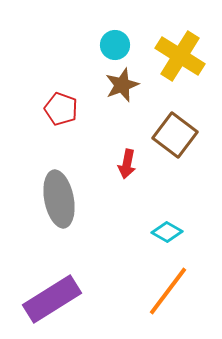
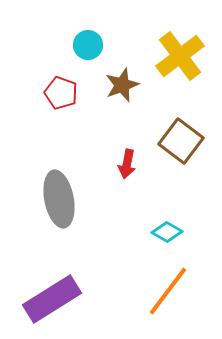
cyan circle: moved 27 px left
yellow cross: rotated 21 degrees clockwise
red pentagon: moved 16 px up
brown square: moved 6 px right, 6 px down
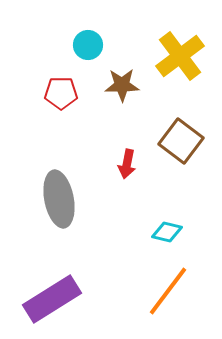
brown star: rotated 20 degrees clockwise
red pentagon: rotated 20 degrees counterclockwise
cyan diamond: rotated 16 degrees counterclockwise
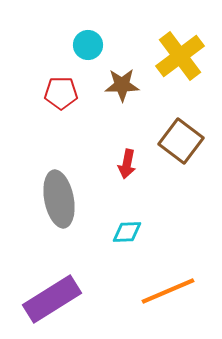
cyan diamond: moved 40 px left; rotated 16 degrees counterclockwise
orange line: rotated 30 degrees clockwise
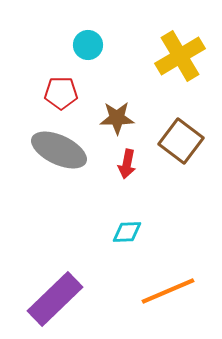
yellow cross: rotated 6 degrees clockwise
brown star: moved 5 px left, 33 px down
gray ellipse: moved 49 px up; rotated 54 degrees counterclockwise
purple rectangle: moved 3 px right; rotated 12 degrees counterclockwise
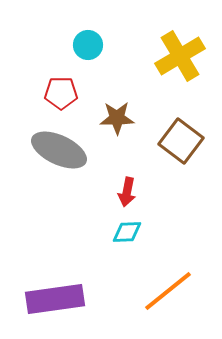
red arrow: moved 28 px down
orange line: rotated 16 degrees counterclockwise
purple rectangle: rotated 36 degrees clockwise
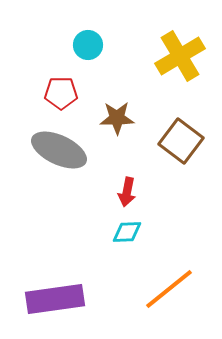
orange line: moved 1 px right, 2 px up
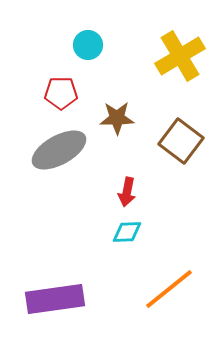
gray ellipse: rotated 54 degrees counterclockwise
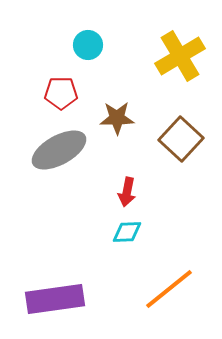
brown square: moved 2 px up; rotated 6 degrees clockwise
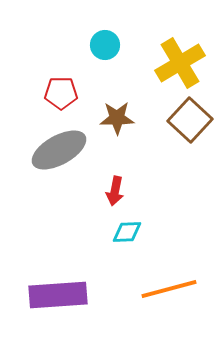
cyan circle: moved 17 px right
yellow cross: moved 7 px down
brown square: moved 9 px right, 19 px up
red arrow: moved 12 px left, 1 px up
orange line: rotated 24 degrees clockwise
purple rectangle: moved 3 px right, 4 px up; rotated 4 degrees clockwise
